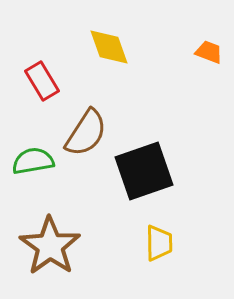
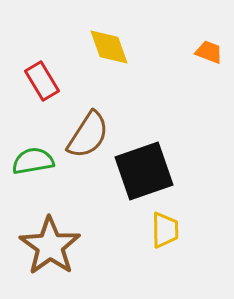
brown semicircle: moved 2 px right, 2 px down
yellow trapezoid: moved 6 px right, 13 px up
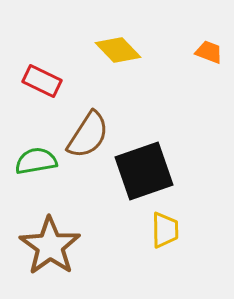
yellow diamond: moved 9 px right, 3 px down; rotated 24 degrees counterclockwise
red rectangle: rotated 33 degrees counterclockwise
green semicircle: moved 3 px right
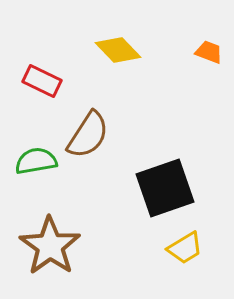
black square: moved 21 px right, 17 px down
yellow trapezoid: moved 20 px right, 18 px down; rotated 60 degrees clockwise
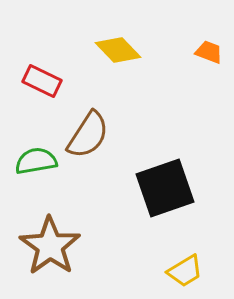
yellow trapezoid: moved 23 px down
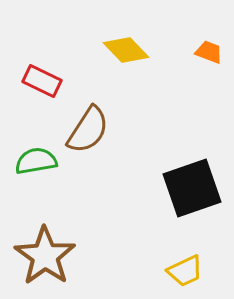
yellow diamond: moved 8 px right
brown semicircle: moved 5 px up
black square: moved 27 px right
brown star: moved 5 px left, 10 px down
yellow trapezoid: rotated 6 degrees clockwise
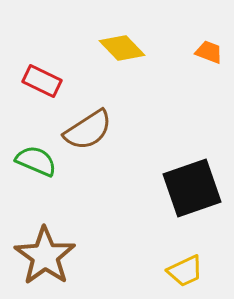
yellow diamond: moved 4 px left, 2 px up
brown semicircle: rotated 24 degrees clockwise
green semicircle: rotated 33 degrees clockwise
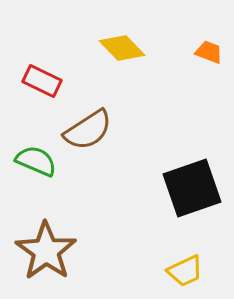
brown star: moved 1 px right, 5 px up
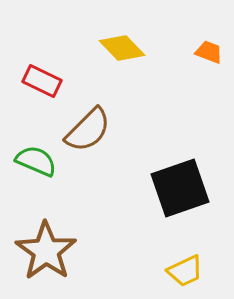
brown semicircle: rotated 12 degrees counterclockwise
black square: moved 12 px left
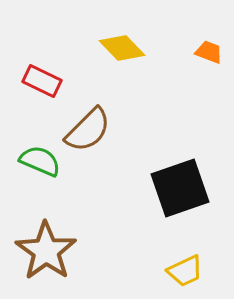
green semicircle: moved 4 px right
